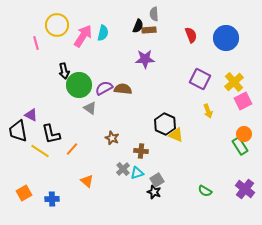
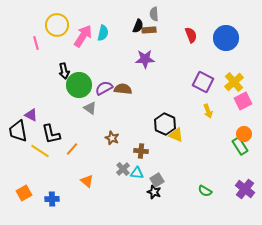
purple square: moved 3 px right, 3 px down
cyan triangle: rotated 24 degrees clockwise
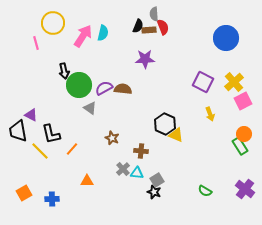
yellow circle: moved 4 px left, 2 px up
red semicircle: moved 28 px left, 8 px up
yellow arrow: moved 2 px right, 3 px down
yellow line: rotated 12 degrees clockwise
orange triangle: rotated 40 degrees counterclockwise
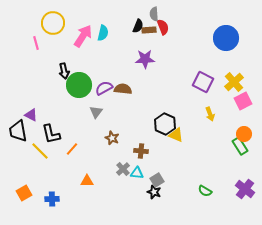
gray triangle: moved 6 px right, 4 px down; rotated 32 degrees clockwise
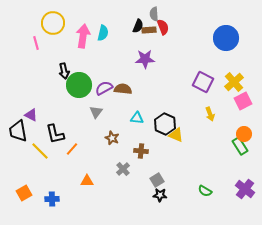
pink arrow: rotated 25 degrees counterclockwise
black L-shape: moved 4 px right
cyan triangle: moved 55 px up
black star: moved 6 px right, 3 px down; rotated 16 degrees counterclockwise
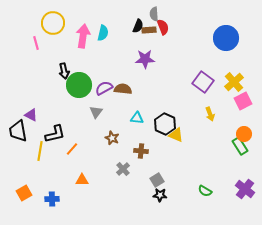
purple square: rotated 10 degrees clockwise
black L-shape: rotated 90 degrees counterclockwise
yellow line: rotated 54 degrees clockwise
orange triangle: moved 5 px left, 1 px up
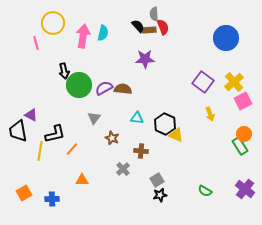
black semicircle: rotated 64 degrees counterclockwise
gray triangle: moved 2 px left, 6 px down
black star: rotated 16 degrees counterclockwise
